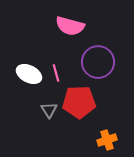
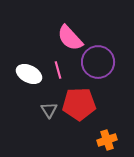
pink semicircle: moved 12 px down; rotated 32 degrees clockwise
pink line: moved 2 px right, 3 px up
red pentagon: moved 2 px down
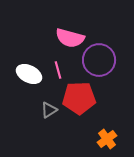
pink semicircle: rotated 32 degrees counterclockwise
purple circle: moved 1 px right, 2 px up
red pentagon: moved 6 px up
gray triangle: rotated 30 degrees clockwise
orange cross: moved 1 px up; rotated 18 degrees counterclockwise
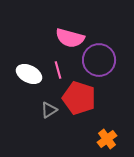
red pentagon: rotated 20 degrees clockwise
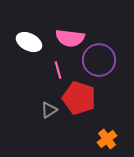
pink semicircle: rotated 8 degrees counterclockwise
white ellipse: moved 32 px up
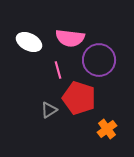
orange cross: moved 10 px up
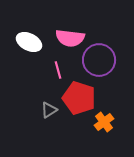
orange cross: moved 3 px left, 7 px up
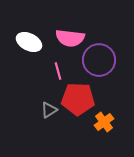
pink line: moved 1 px down
red pentagon: moved 1 px left, 1 px down; rotated 16 degrees counterclockwise
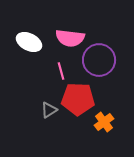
pink line: moved 3 px right
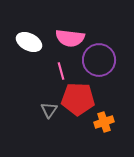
gray triangle: rotated 24 degrees counterclockwise
orange cross: rotated 18 degrees clockwise
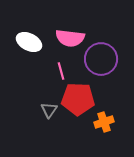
purple circle: moved 2 px right, 1 px up
